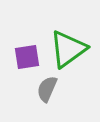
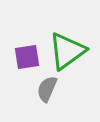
green triangle: moved 1 px left, 2 px down
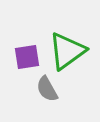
gray semicircle: rotated 52 degrees counterclockwise
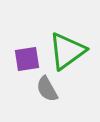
purple square: moved 2 px down
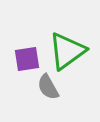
gray semicircle: moved 1 px right, 2 px up
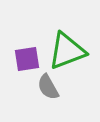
green triangle: rotated 15 degrees clockwise
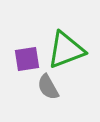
green triangle: moved 1 px left, 1 px up
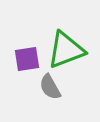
gray semicircle: moved 2 px right
